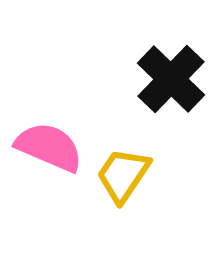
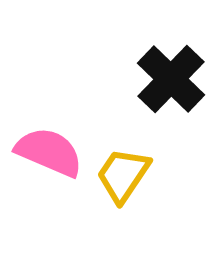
pink semicircle: moved 5 px down
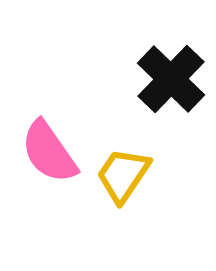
pink semicircle: rotated 148 degrees counterclockwise
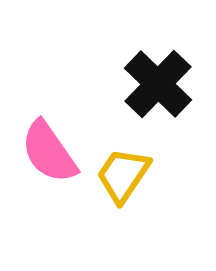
black cross: moved 13 px left, 5 px down
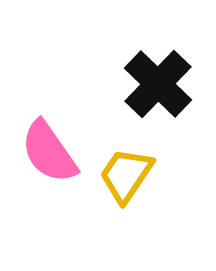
yellow trapezoid: moved 3 px right
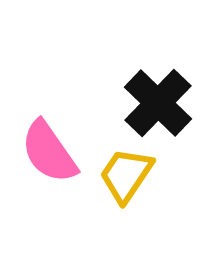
black cross: moved 19 px down
